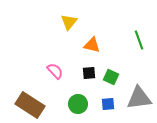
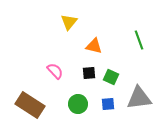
orange triangle: moved 2 px right, 1 px down
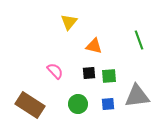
green square: moved 2 px left, 1 px up; rotated 28 degrees counterclockwise
gray triangle: moved 2 px left, 2 px up
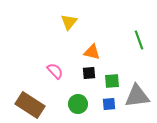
orange triangle: moved 2 px left, 6 px down
green square: moved 3 px right, 5 px down
blue square: moved 1 px right
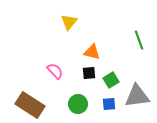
green square: moved 1 px left, 1 px up; rotated 28 degrees counterclockwise
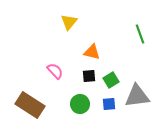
green line: moved 1 px right, 6 px up
black square: moved 3 px down
green circle: moved 2 px right
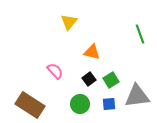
black square: moved 3 px down; rotated 32 degrees counterclockwise
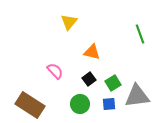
green square: moved 2 px right, 3 px down
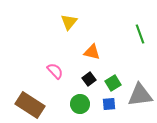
gray triangle: moved 3 px right, 1 px up
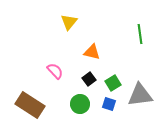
green line: rotated 12 degrees clockwise
blue square: rotated 24 degrees clockwise
